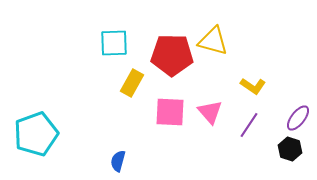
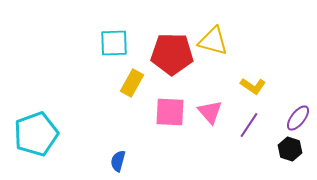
red pentagon: moved 1 px up
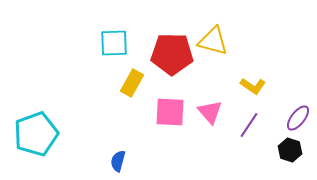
black hexagon: moved 1 px down
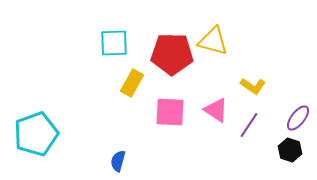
pink triangle: moved 6 px right, 2 px up; rotated 16 degrees counterclockwise
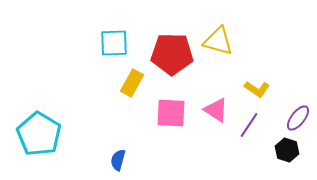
yellow triangle: moved 5 px right
yellow L-shape: moved 4 px right, 3 px down
pink square: moved 1 px right, 1 px down
cyan pentagon: moved 3 px right; rotated 21 degrees counterclockwise
black hexagon: moved 3 px left
blue semicircle: moved 1 px up
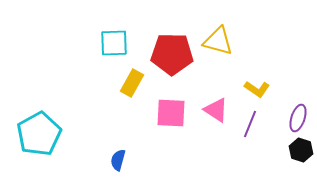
purple ellipse: rotated 20 degrees counterclockwise
purple line: moved 1 px right, 1 px up; rotated 12 degrees counterclockwise
cyan pentagon: rotated 12 degrees clockwise
black hexagon: moved 14 px right
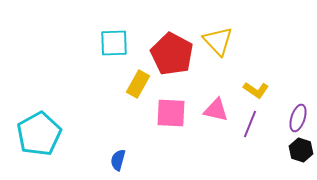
yellow triangle: rotated 32 degrees clockwise
red pentagon: rotated 27 degrees clockwise
yellow rectangle: moved 6 px right, 1 px down
yellow L-shape: moved 1 px left, 1 px down
pink triangle: rotated 20 degrees counterclockwise
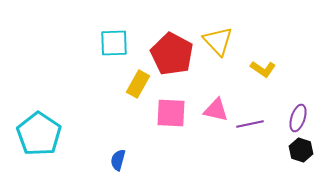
yellow L-shape: moved 7 px right, 21 px up
purple line: rotated 56 degrees clockwise
cyan pentagon: rotated 9 degrees counterclockwise
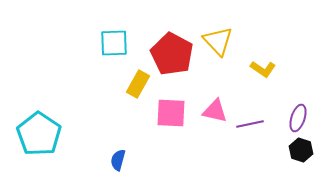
pink triangle: moved 1 px left, 1 px down
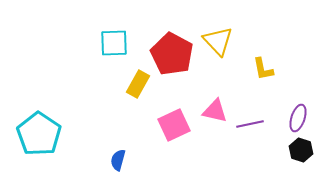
yellow L-shape: rotated 45 degrees clockwise
pink square: moved 3 px right, 12 px down; rotated 28 degrees counterclockwise
